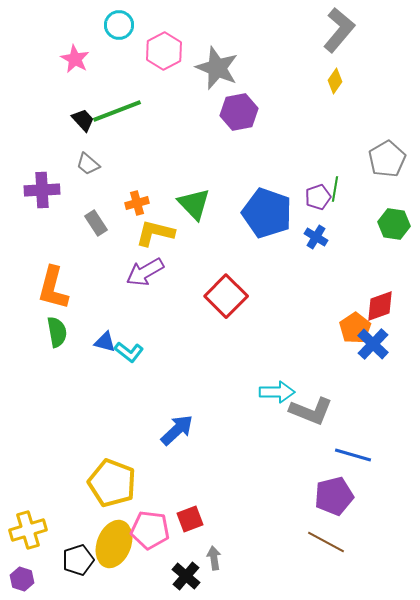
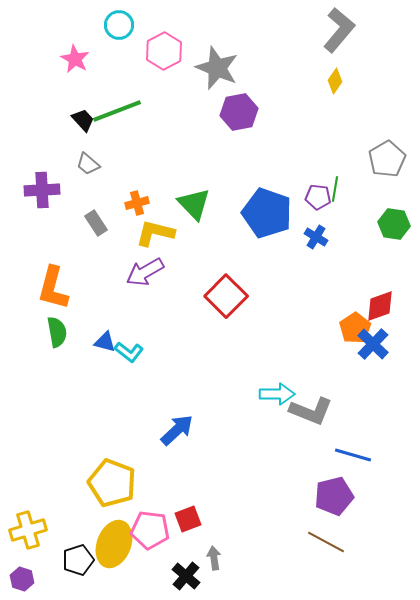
purple pentagon at (318, 197): rotated 25 degrees clockwise
cyan arrow at (277, 392): moved 2 px down
red square at (190, 519): moved 2 px left
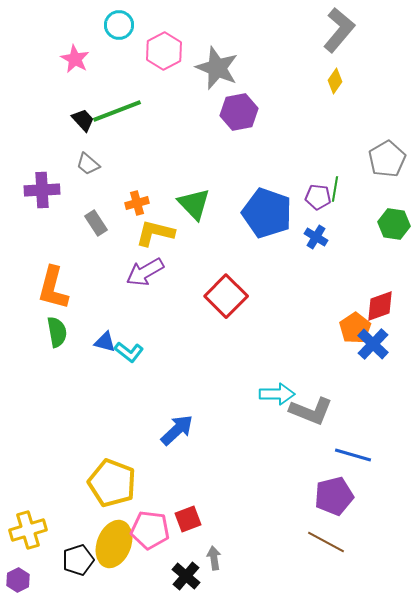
purple hexagon at (22, 579): moved 4 px left, 1 px down; rotated 15 degrees clockwise
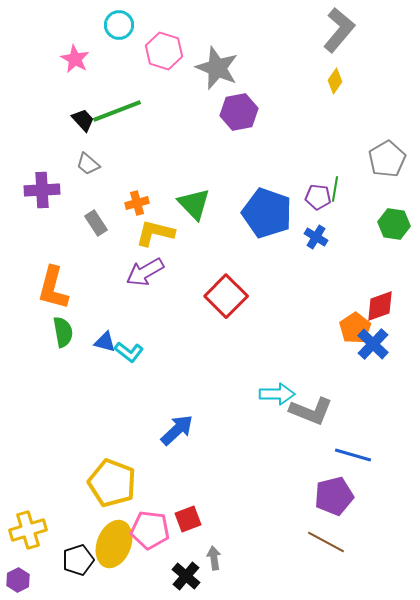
pink hexagon at (164, 51): rotated 15 degrees counterclockwise
green semicircle at (57, 332): moved 6 px right
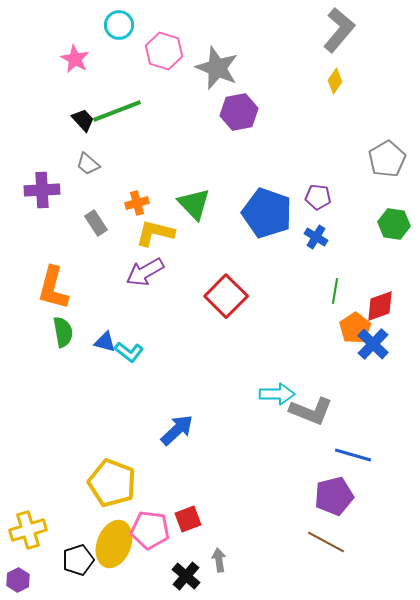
green line at (335, 189): moved 102 px down
gray arrow at (214, 558): moved 5 px right, 2 px down
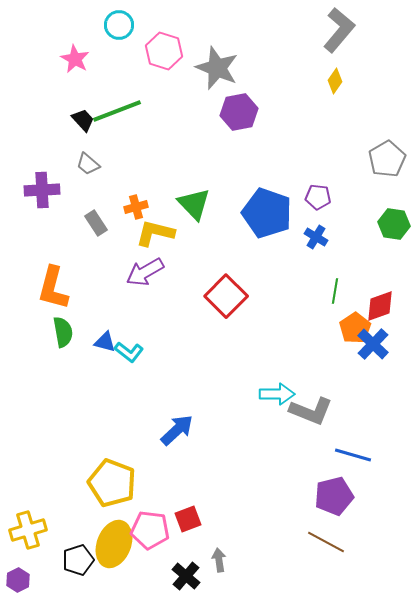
orange cross at (137, 203): moved 1 px left, 4 px down
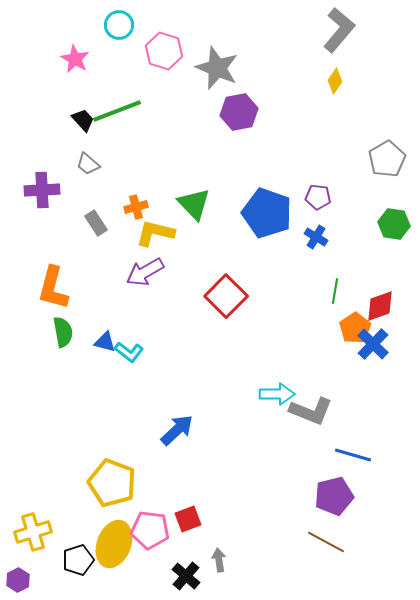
yellow cross at (28, 530): moved 5 px right, 2 px down
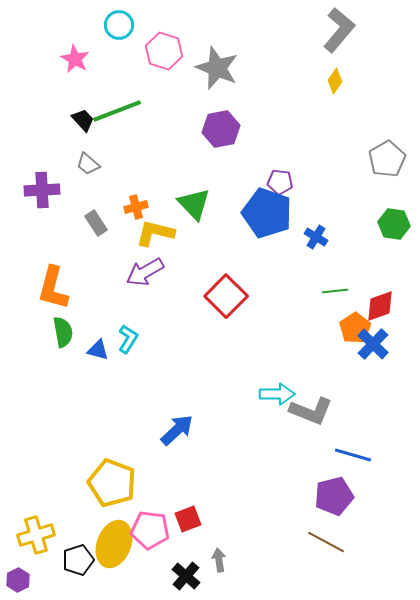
purple hexagon at (239, 112): moved 18 px left, 17 px down
purple pentagon at (318, 197): moved 38 px left, 15 px up
green line at (335, 291): rotated 75 degrees clockwise
blue triangle at (105, 342): moved 7 px left, 8 px down
cyan L-shape at (129, 352): moved 1 px left, 13 px up; rotated 96 degrees counterclockwise
yellow cross at (33, 532): moved 3 px right, 3 px down
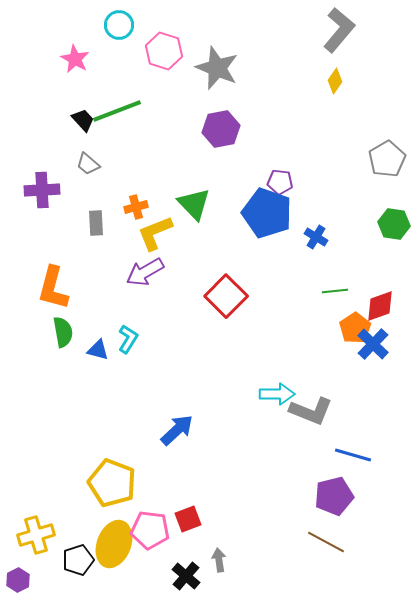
gray rectangle at (96, 223): rotated 30 degrees clockwise
yellow L-shape at (155, 233): rotated 36 degrees counterclockwise
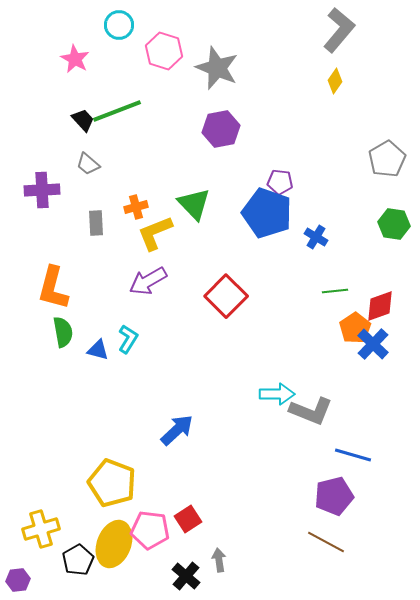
purple arrow at (145, 272): moved 3 px right, 9 px down
red square at (188, 519): rotated 12 degrees counterclockwise
yellow cross at (36, 535): moved 5 px right, 6 px up
black pentagon at (78, 560): rotated 12 degrees counterclockwise
purple hexagon at (18, 580): rotated 20 degrees clockwise
